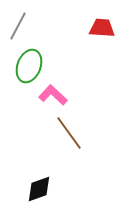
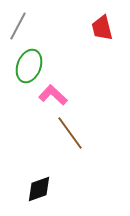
red trapezoid: rotated 108 degrees counterclockwise
brown line: moved 1 px right
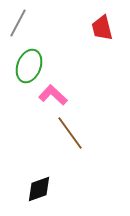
gray line: moved 3 px up
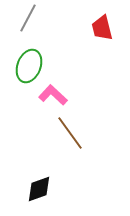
gray line: moved 10 px right, 5 px up
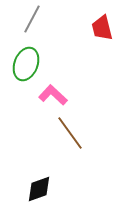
gray line: moved 4 px right, 1 px down
green ellipse: moved 3 px left, 2 px up
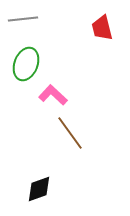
gray line: moved 9 px left; rotated 56 degrees clockwise
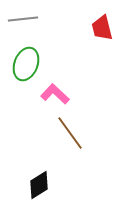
pink L-shape: moved 2 px right, 1 px up
black diamond: moved 4 px up; rotated 12 degrees counterclockwise
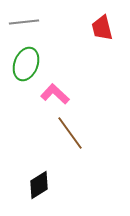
gray line: moved 1 px right, 3 px down
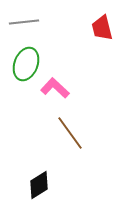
pink L-shape: moved 6 px up
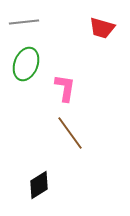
red trapezoid: rotated 60 degrees counterclockwise
pink L-shape: moved 10 px right; rotated 56 degrees clockwise
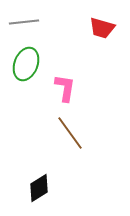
black diamond: moved 3 px down
